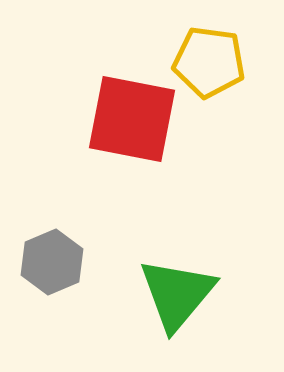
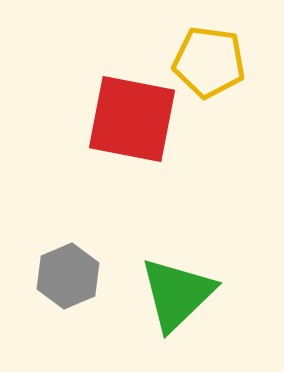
gray hexagon: moved 16 px right, 14 px down
green triangle: rotated 6 degrees clockwise
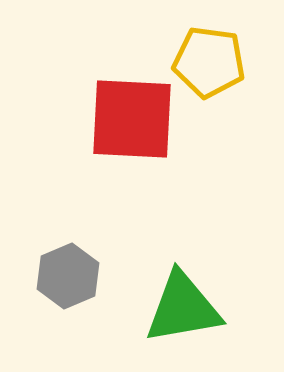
red square: rotated 8 degrees counterclockwise
green triangle: moved 6 px right, 14 px down; rotated 34 degrees clockwise
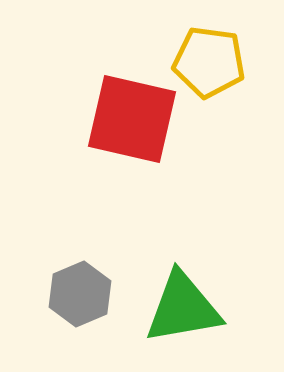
red square: rotated 10 degrees clockwise
gray hexagon: moved 12 px right, 18 px down
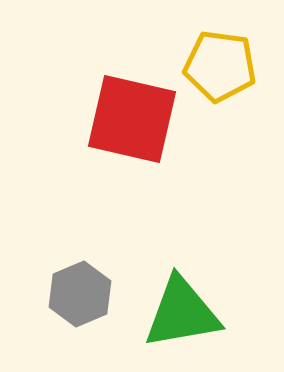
yellow pentagon: moved 11 px right, 4 px down
green triangle: moved 1 px left, 5 px down
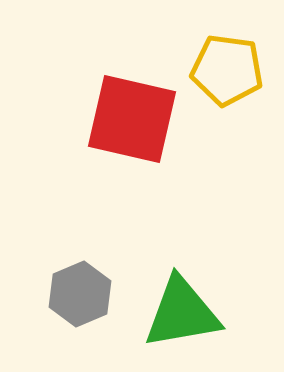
yellow pentagon: moved 7 px right, 4 px down
